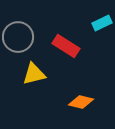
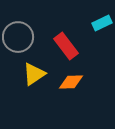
red rectangle: rotated 20 degrees clockwise
yellow triangle: rotated 20 degrees counterclockwise
orange diamond: moved 10 px left, 20 px up; rotated 15 degrees counterclockwise
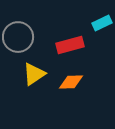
red rectangle: moved 4 px right, 1 px up; rotated 68 degrees counterclockwise
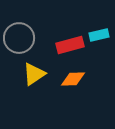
cyan rectangle: moved 3 px left, 12 px down; rotated 12 degrees clockwise
gray circle: moved 1 px right, 1 px down
orange diamond: moved 2 px right, 3 px up
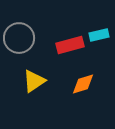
yellow triangle: moved 7 px down
orange diamond: moved 10 px right, 5 px down; rotated 15 degrees counterclockwise
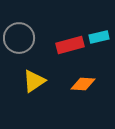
cyan rectangle: moved 2 px down
orange diamond: rotated 20 degrees clockwise
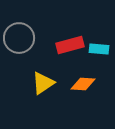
cyan rectangle: moved 12 px down; rotated 18 degrees clockwise
yellow triangle: moved 9 px right, 2 px down
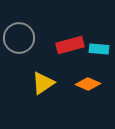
orange diamond: moved 5 px right; rotated 20 degrees clockwise
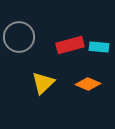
gray circle: moved 1 px up
cyan rectangle: moved 2 px up
yellow triangle: rotated 10 degrees counterclockwise
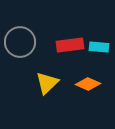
gray circle: moved 1 px right, 5 px down
red rectangle: rotated 8 degrees clockwise
yellow triangle: moved 4 px right
